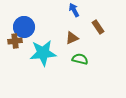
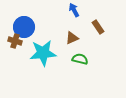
brown cross: rotated 24 degrees clockwise
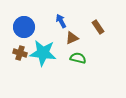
blue arrow: moved 13 px left, 11 px down
brown cross: moved 5 px right, 12 px down
cyan star: rotated 12 degrees clockwise
green semicircle: moved 2 px left, 1 px up
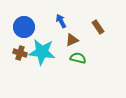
brown triangle: moved 2 px down
cyan star: moved 1 px left, 1 px up
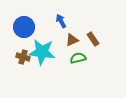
brown rectangle: moved 5 px left, 12 px down
brown cross: moved 3 px right, 4 px down
green semicircle: rotated 28 degrees counterclockwise
